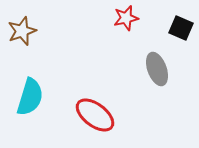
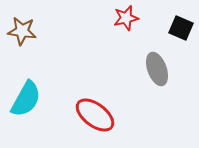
brown star: rotated 28 degrees clockwise
cyan semicircle: moved 4 px left, 2 px down; rotated 12 degrees clockwise
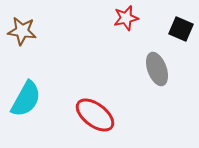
black square: moved 1 px down
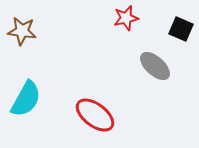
gray ellipse: moved 2 px left, 3 px up; rotated 28 degrees counterclockwise
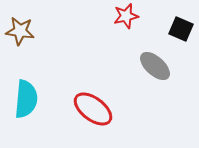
red star: moved 2 px up
brown star: moved 2 px left
cyan semicircle: rotated 24 degrees counterclockwise
red ellipse: moved 2 px left, 6 px up
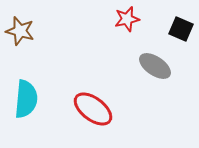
red star: moved 1 px right, 3 px down
brown star: rotated 8 degrees clockwise
gray ellipse: rotated 8 degrees counterclockwise
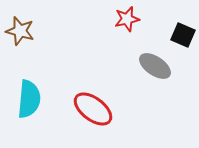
black square: moved 2 px right, 6 px down
cyan semicircle: moved 3 px right
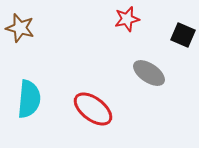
brown star: moved 3 px up
gray ellipse: moved 6 px left, 7 px down
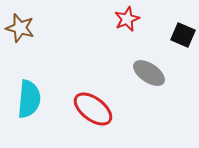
red star: rotated 10 degrees counterclockwise
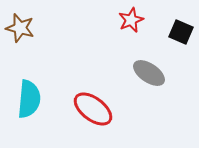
red star: moved 4 px right, 1 px down
black square: moved 2 px left, 3 px up
